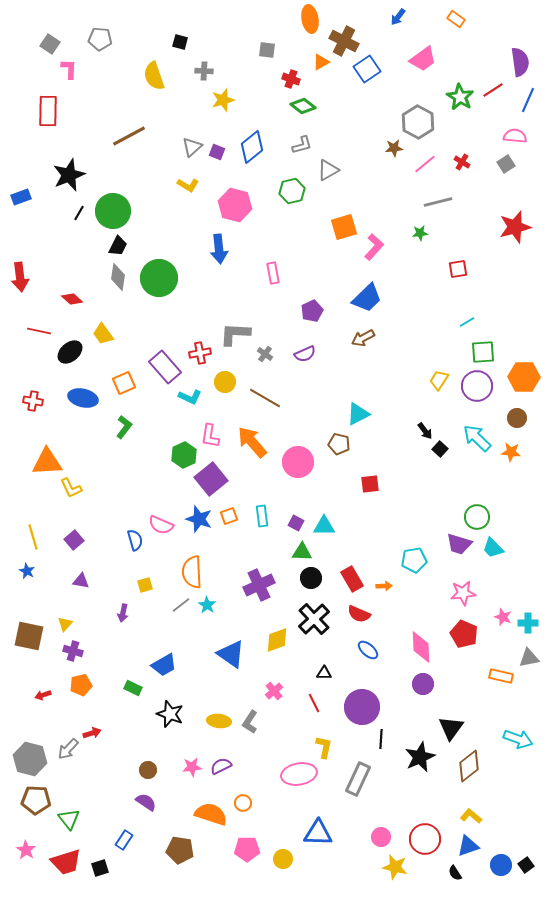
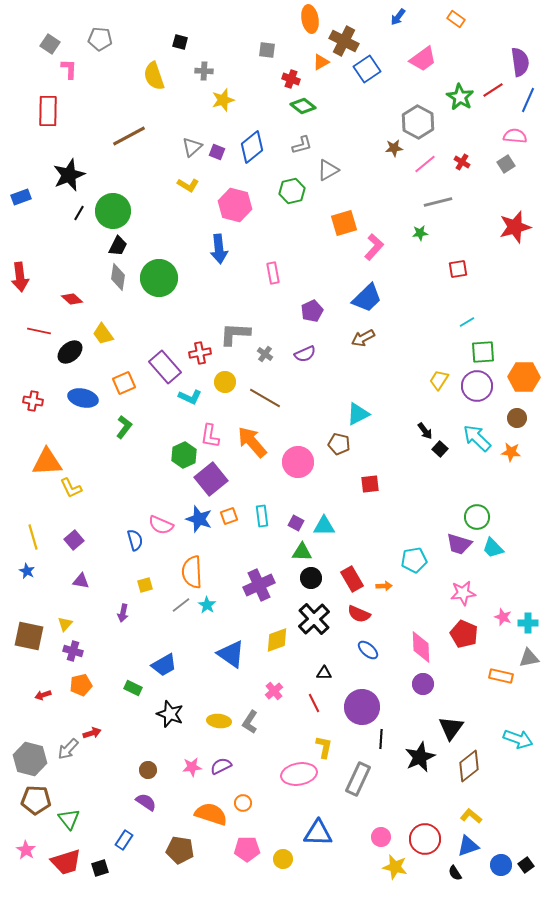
orange square at (344, 227): moved 4 px up
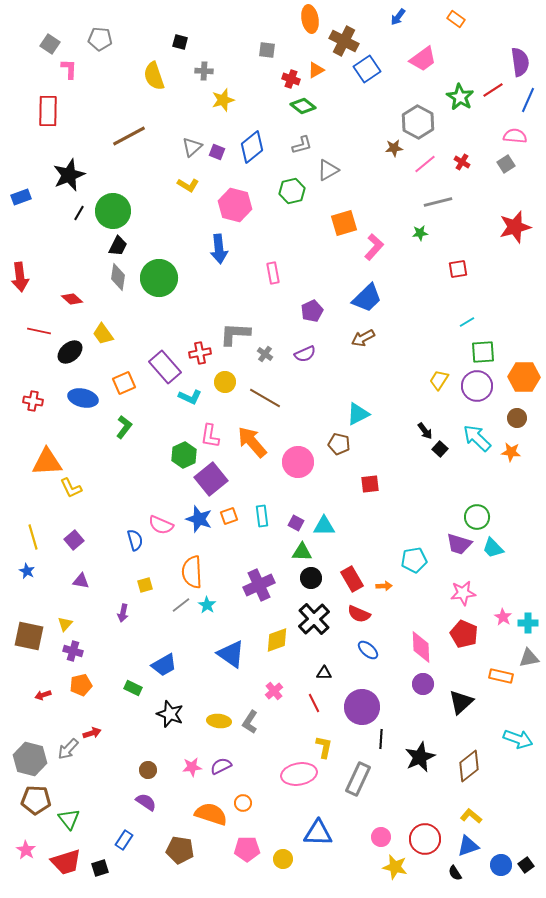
orange triangle at (321, 62): moved 5 px left, 8 px down
pink star at (503, 617): rotated 12 degrees clockwise
black triangle at (451, 728): moved 10 px right, 26 px up; rotated 12 degrees clockwise
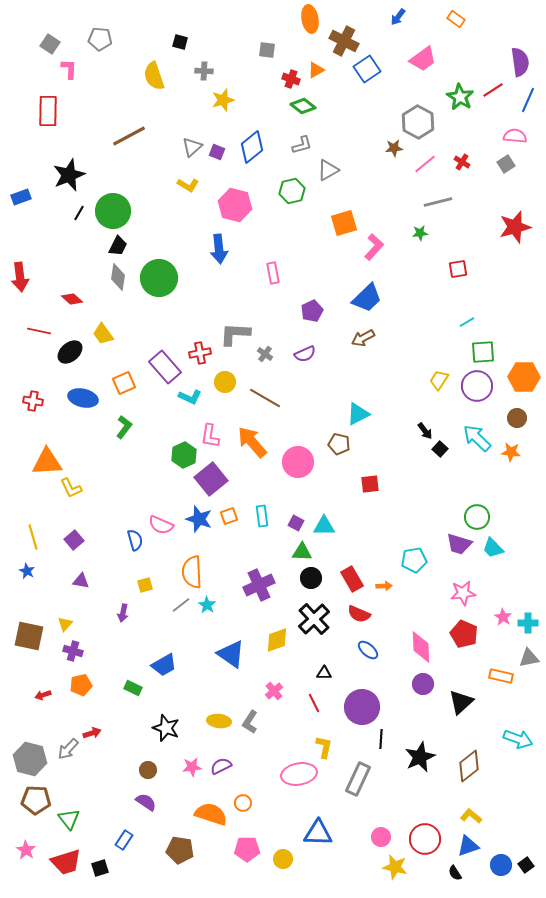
black star at (170, 714): moved 4 px left, 14 px down
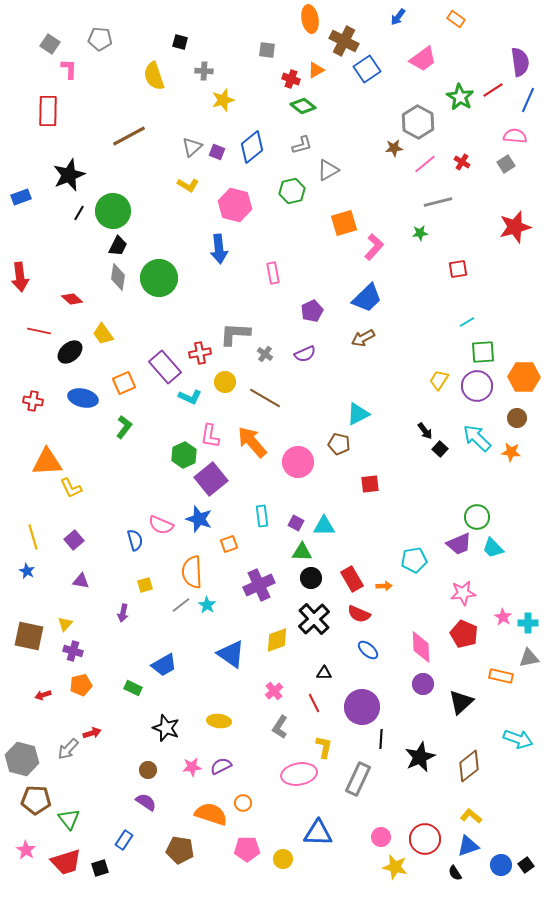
orange square at (229, 516): moved 28 px down
purple trapezoid at (459, 544): rotated 40 degrees counterclockwise
gray L-shape at (250, 722): moved 30 px right, 5 px down
gray hexagon at (30, 759): moved 8 px left
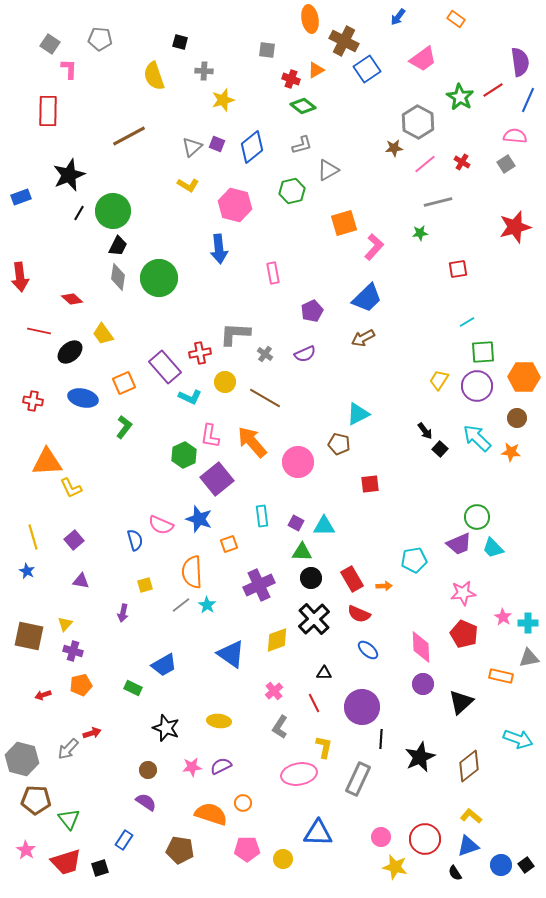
purple square at (217, 152): moved 8 px up
purple square at (211, 479): moved 6 px right
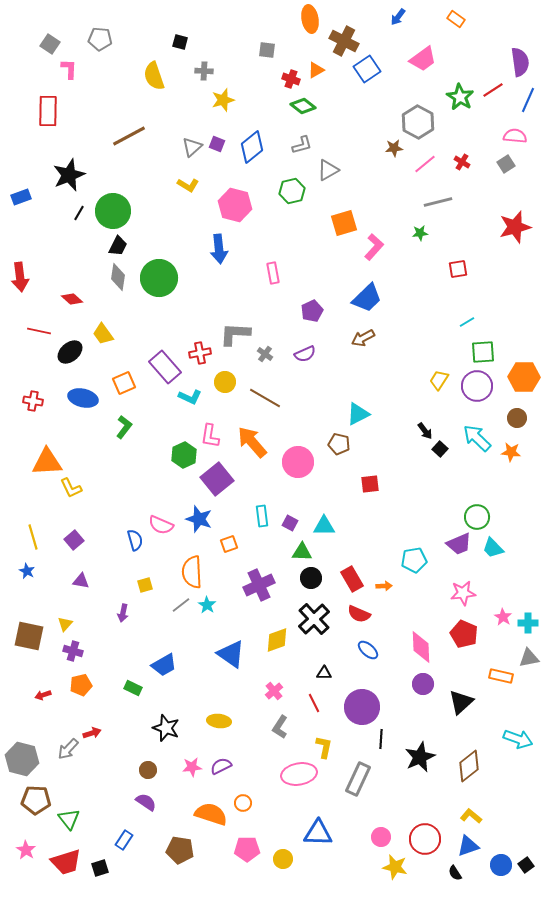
purple square at (296, 523): moved 6 px left
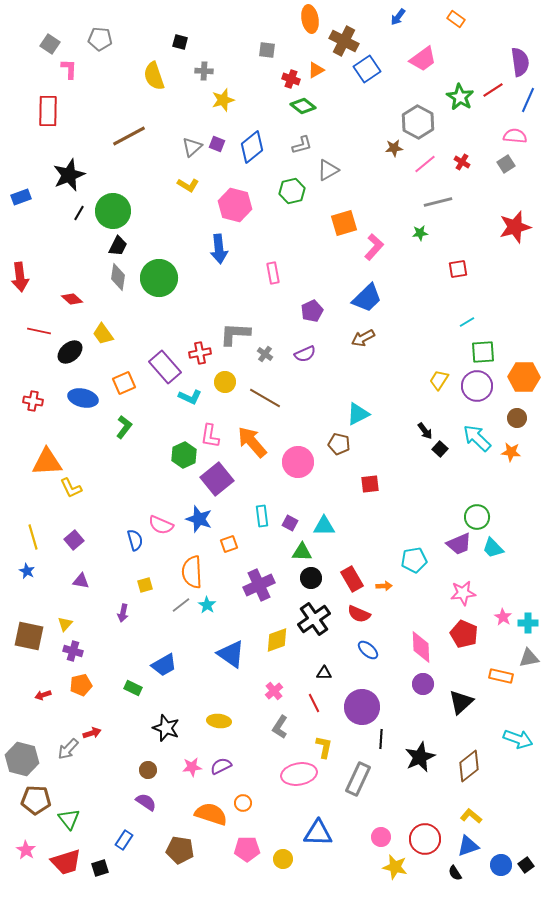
black cross at (314, 619): rotated 8 degrees clockwise
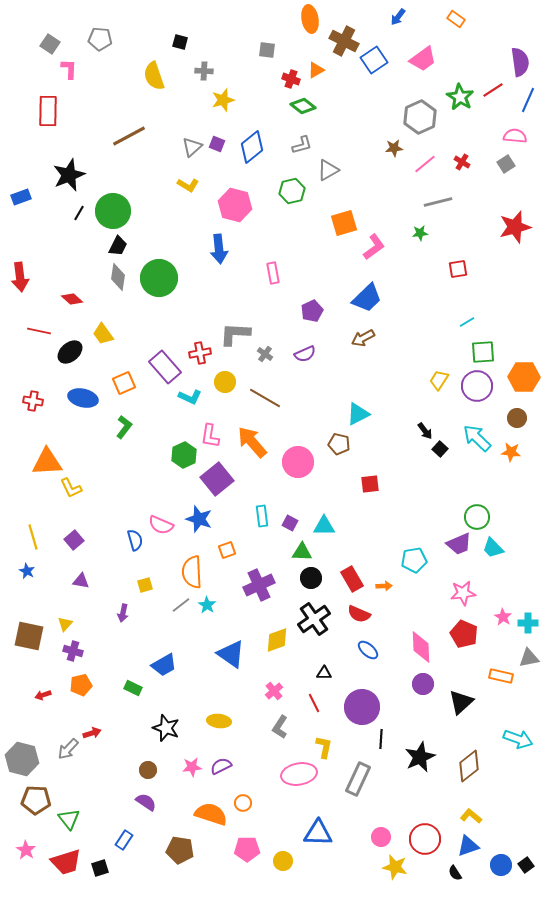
blue square at (367, 69): moved 7 px right, 9 px up
gray hexagon at (418, 122): moved 2 px right, 5 px up; rotated 8 degrees clockwise
pink L-shape at (374, 247): rotated 12 degrees clockwise
orange square at (229, 544): moved 2 px left, 6 px down
yellow circle at (283, 859): moved 2 px down
